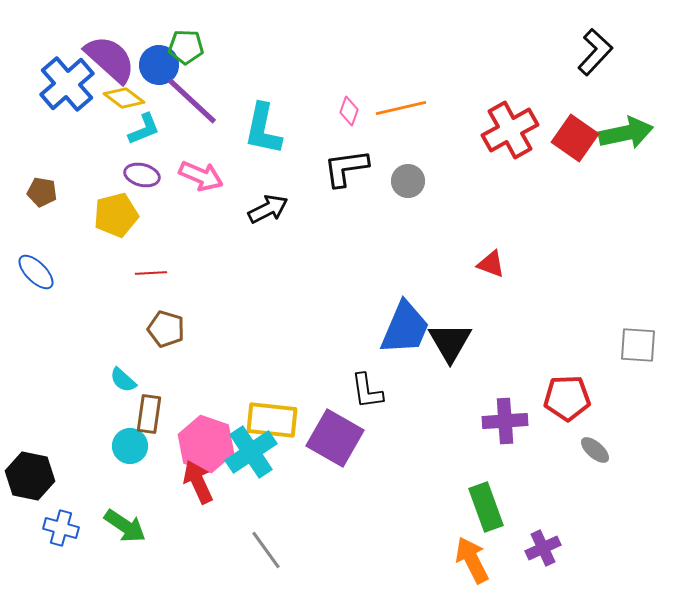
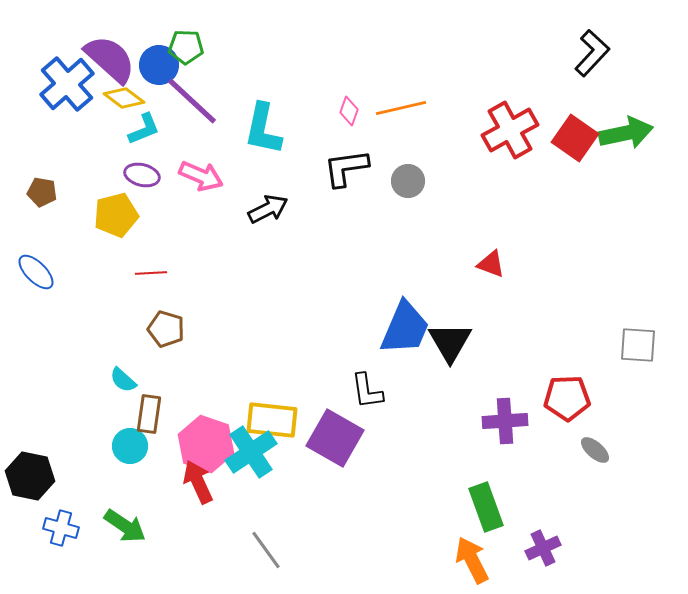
black L-shape at (595, 52): moved 3 px left, 1 px down
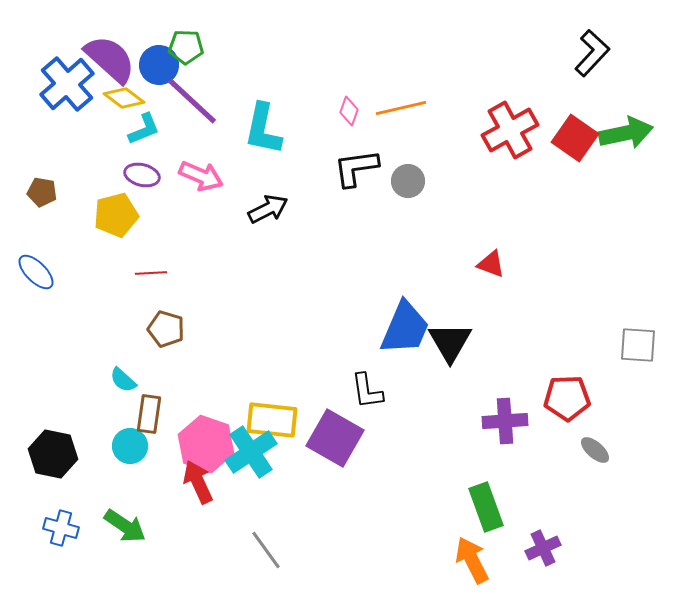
black L-shape at (346, 168): moved 10 px right
black hexagon at (30, 476): moved 23 px right, 22 px up
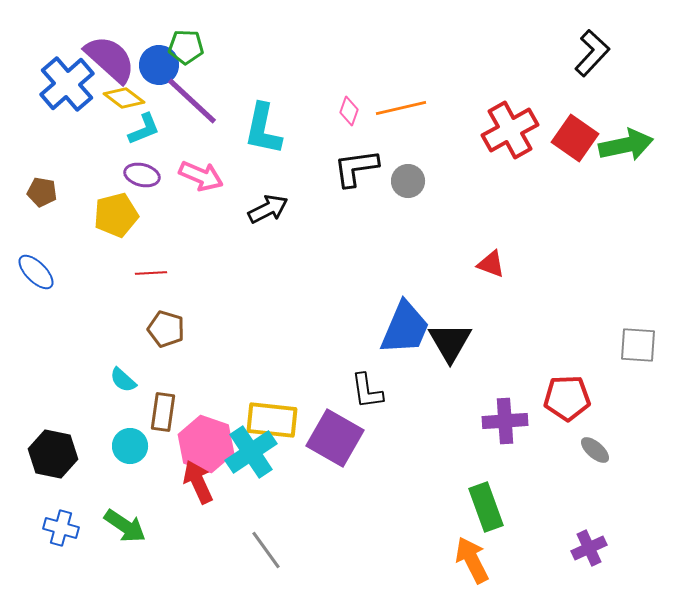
green arrow at (626, 133): moved 12 px down
brown rectangle at (149, 414): moved 14 px right, 2 px up
purple cross at (543, 548): moved 46 px right
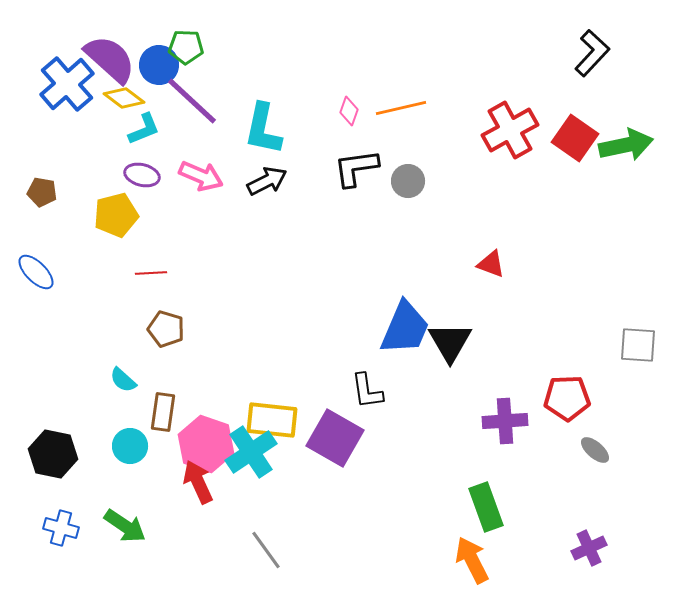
black arrow at (268, 209): moved 1 px left, 28 px up
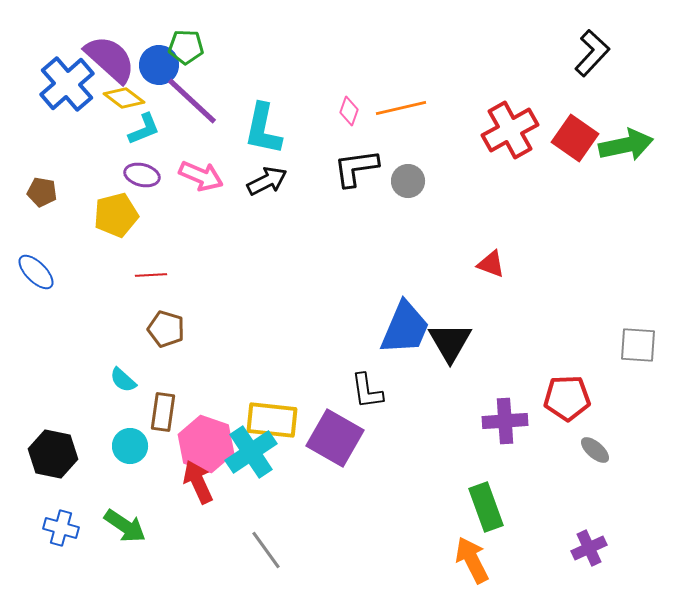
red line at (151, 273): moved 2 px down
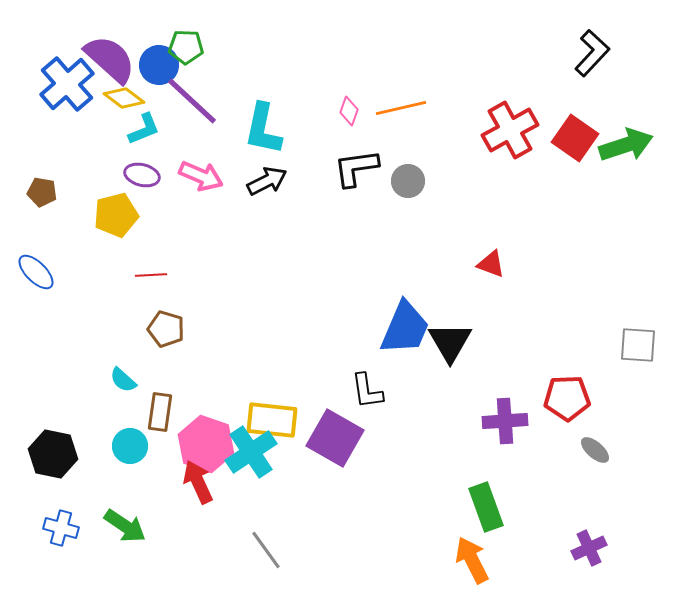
green arrow at (626, 145): rotated 6 degrees counterclockwise
brown rectangle at (163, 412): moved 3 px left
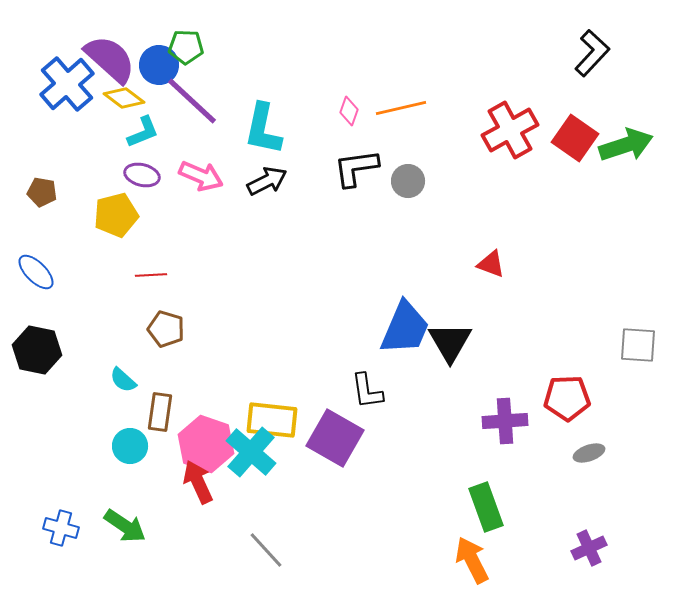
cyan L-shape at (144, 129): moved 1 px left, 3 px down
gray ellipse at (595, 450): moved 6 px left, 3 px down; rotated 60 degrees counterclockwise
cyan cross at (251, 452): rotated 15 degrees counterclockwise
black hexagon at (53, 454): moved 16 px left, 104 px up
gray line at (266, 550): rotated 6 degrees counterclockwise
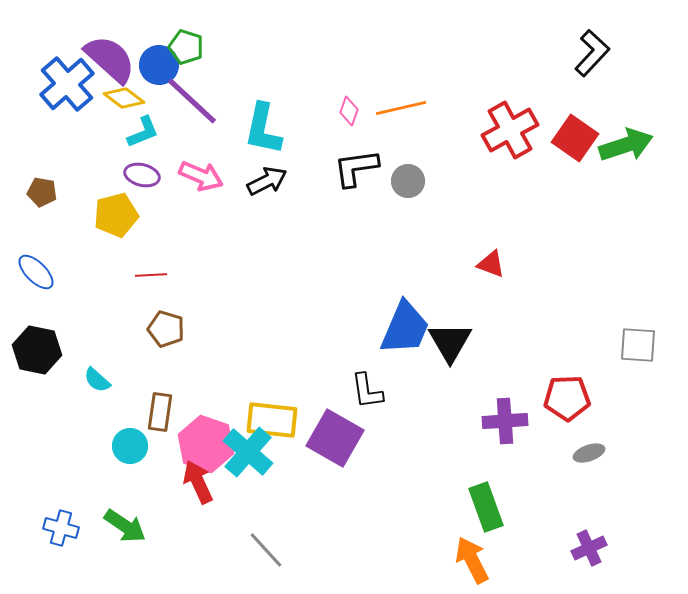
green pentagon at (186, 47): rotated 16 degrees clockwise
cyan semicircle at (123, 380): moved 26 px left
cyan cross at (251, 452): moved 3 px left
